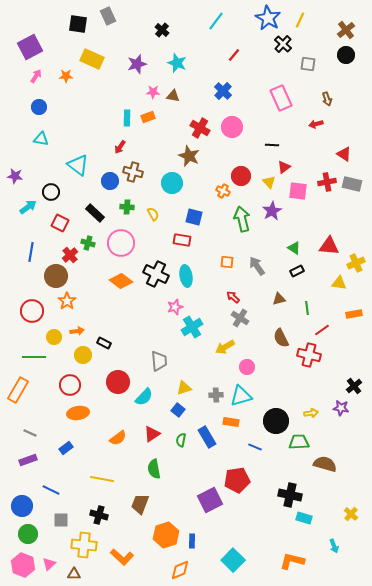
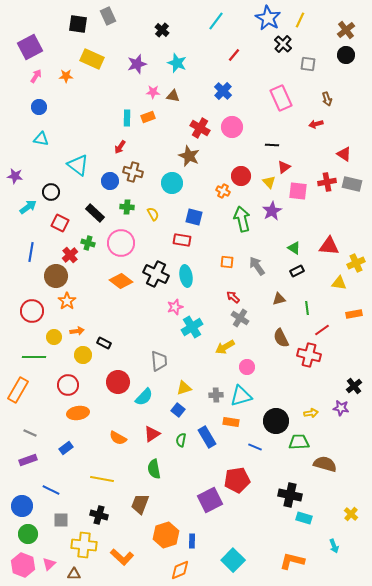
red circle at (70, 385): moved 2 px left
orange semicircle at (118, 438): rotated 66 degrees clockwise
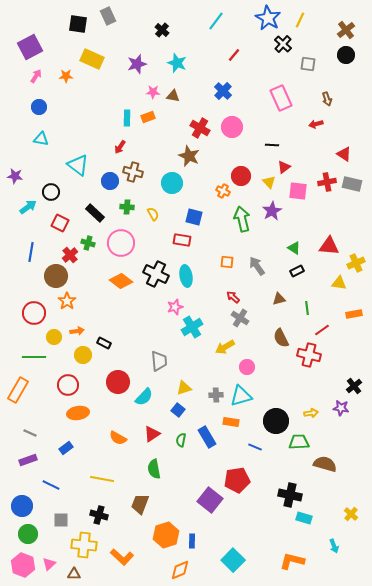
red circle at (32, 311): moved 2 px right, 2 px down
blue line at (51, 490): moved 5 px up
purple square at (210, 500): rotated 25 degrees counterclockwise
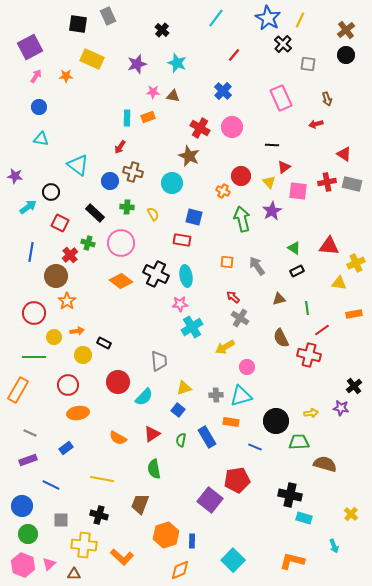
cyan line at (216, 21): moved 3 px up
pink star at (175, 307): moved 5 px right, 3 px up; rotated 14 degrees clockwise
